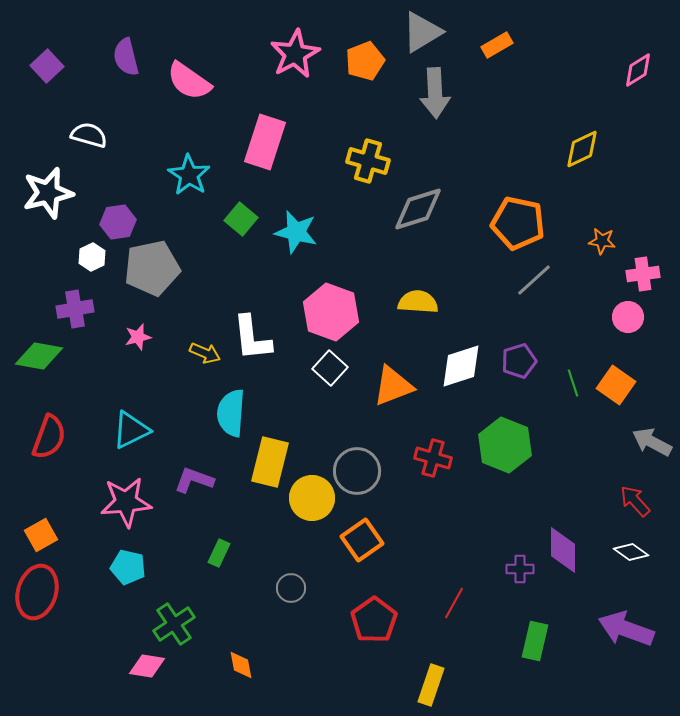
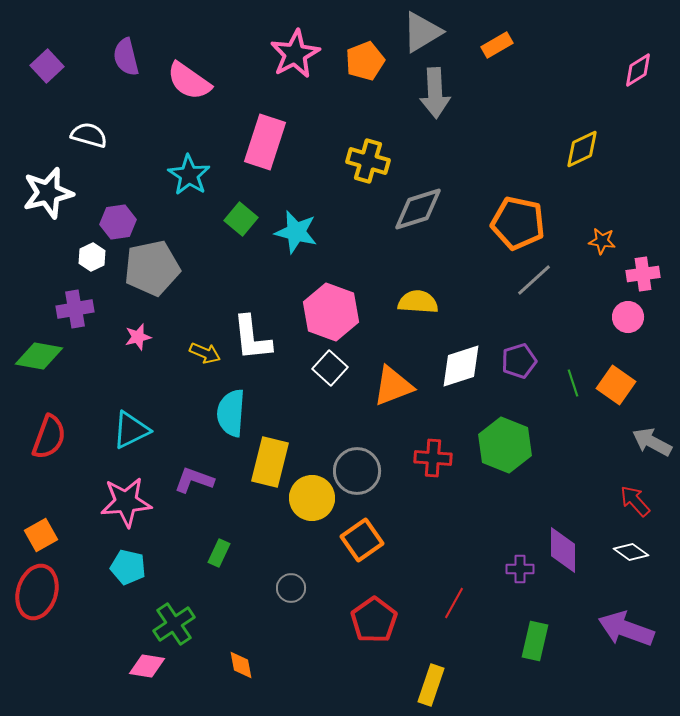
red cross at (433, 458): rotated 12 degrees counterclockwise
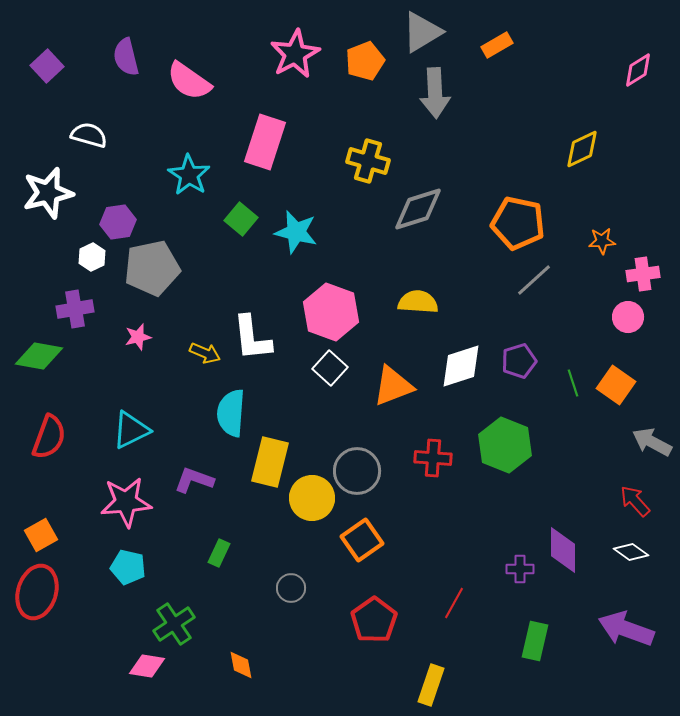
orange star at (602, 241): rotated 12 degrees counterclockwise
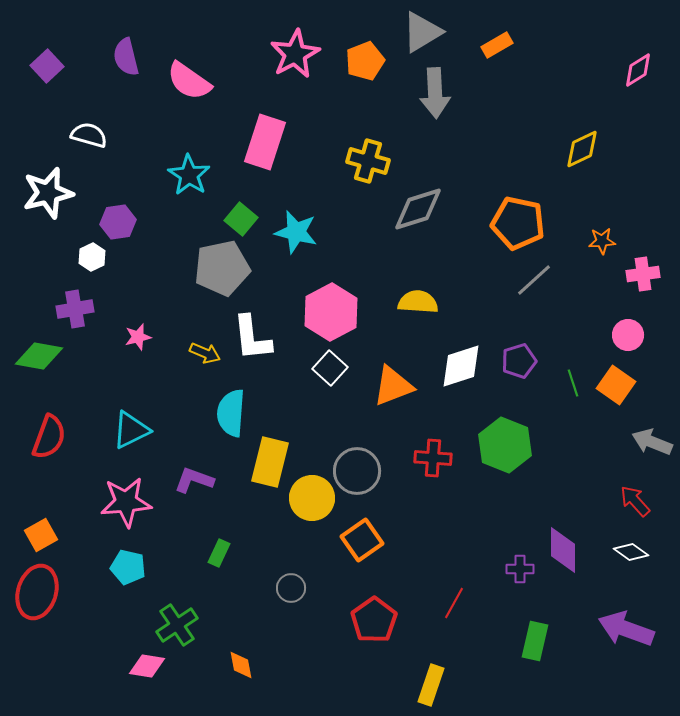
gray pentagon at (152, 268): moved 70 px right
pink hexagon at (331, 312): rotated 12 degrees clockwise
pink circle at (628, 317): moved 18 px down
gray arrow at (652, 442): rotated 6 degrees counterclockwise
green cross at (174, 624): moved 3 px right, 1 px down
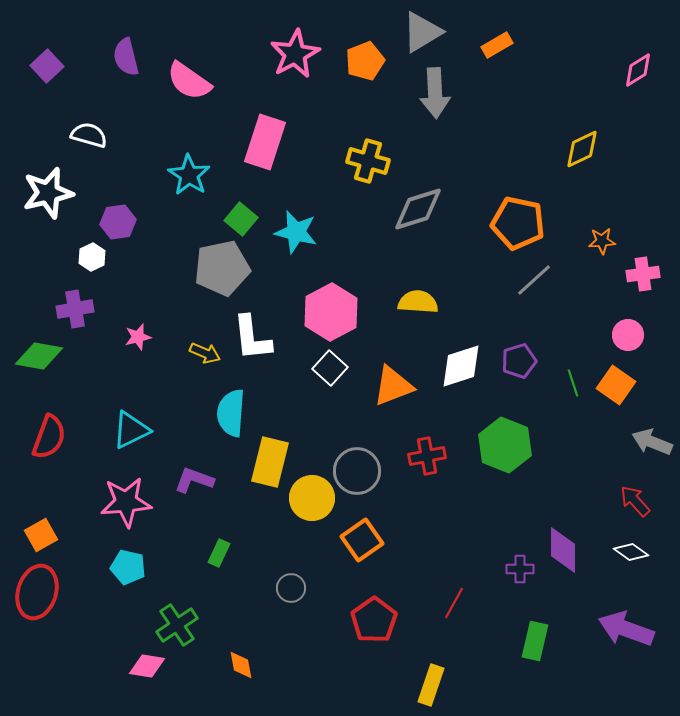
red cross at (433, 458): moved 6 px left, 2 px up; rotated 15 degrees counterclockwise
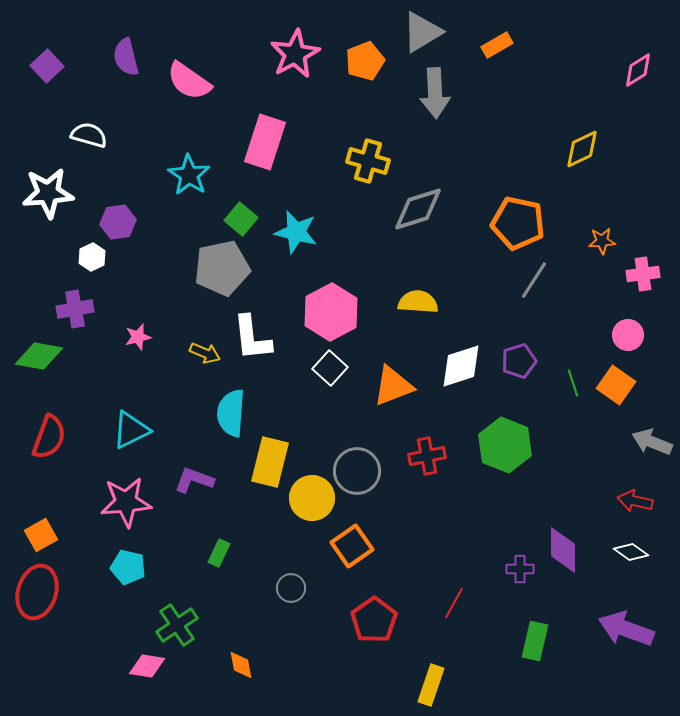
white star at (48, 193): rotated 9 degrees clockwise
gray line at (534, 280): rotated 15 degrees counterclockwise
red arrow at (635, 501): rotated 36 degrees counterclockwise
orange square at (362, 540): moved 10 px left, 6 px down
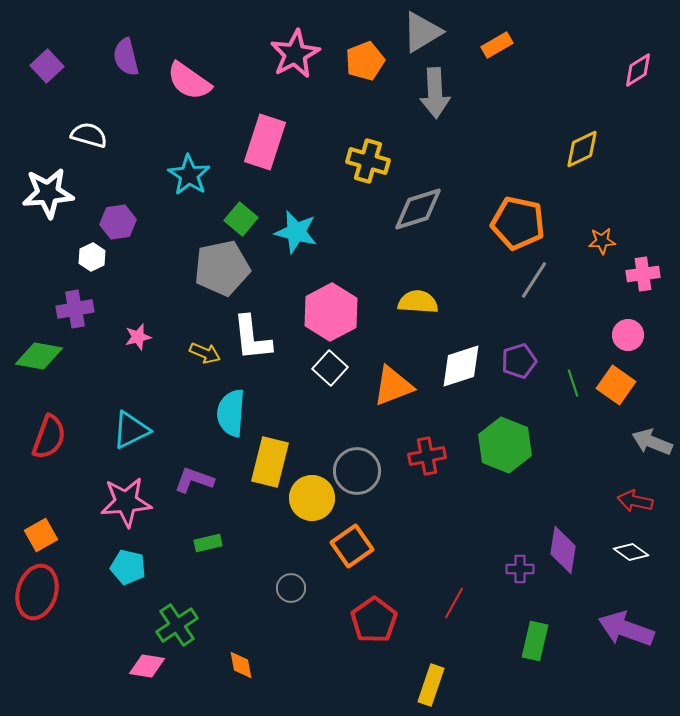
purple diamond at (563, 550): rotated 9 degrees clockwise
green rectangle at (219, 553): moved 11 px left, 10 px up; rotated 52 degrees clockwise
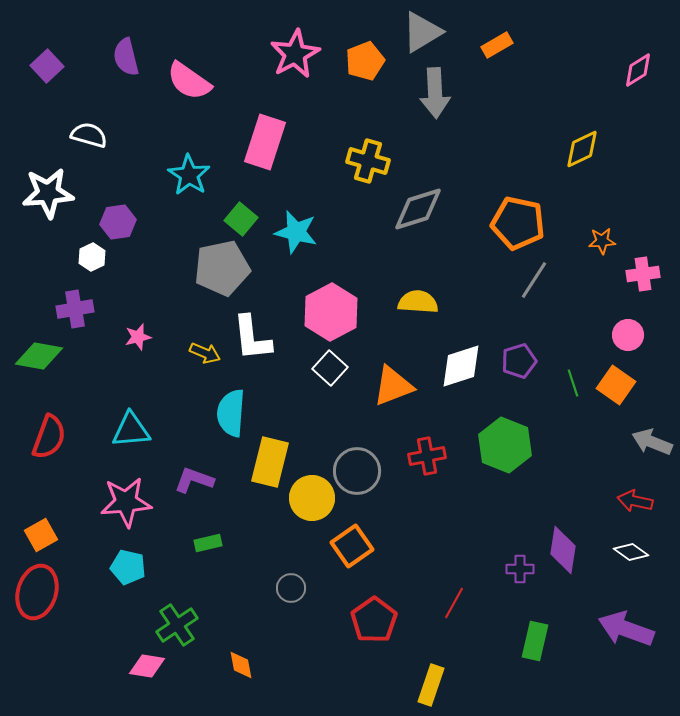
cyan triangle at (131, 430): rotated 21 degrees clockwise
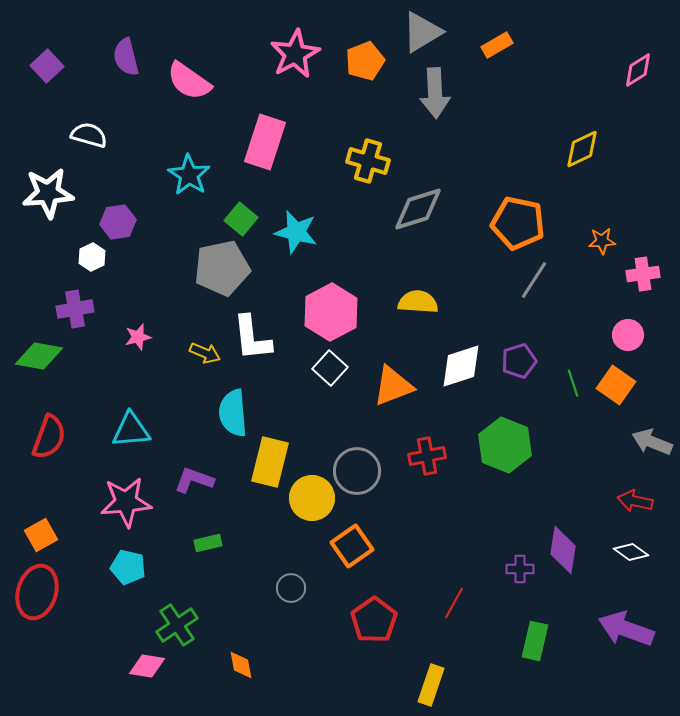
cyan semicircle at (231, 413): moved 2 px right; rotated 9 degrees counterclockwise
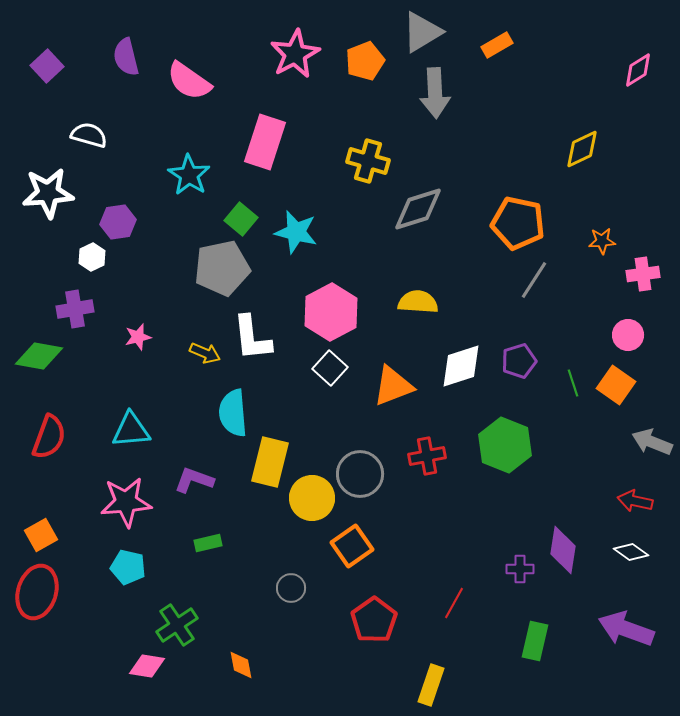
gray circle at (357, 471): moved 3 px right, 3 px down
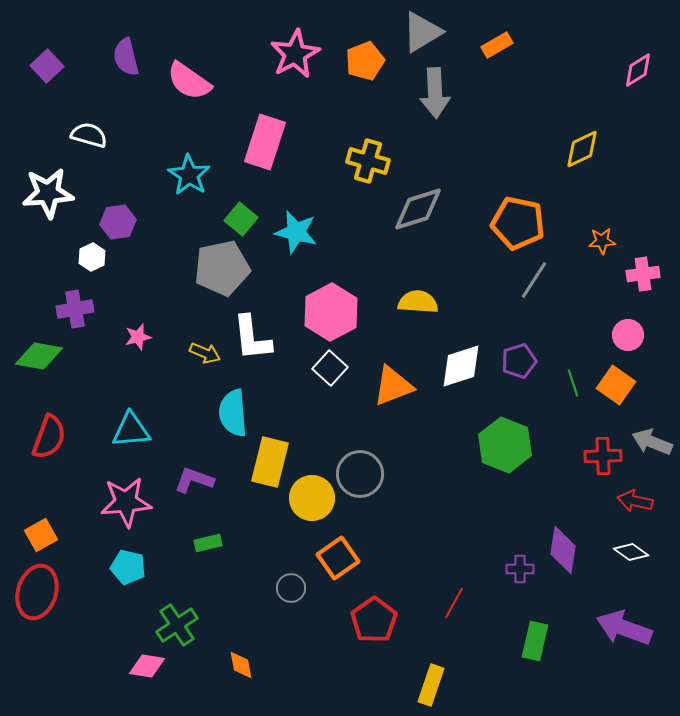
red cross at (427, 456): moved 176 px right; rotated 9 degrees clockwise
orange square at (352, 546): moved 14 px left, 12 px down
purple arrow at (626, 629): moved 2 px left, 1 px up
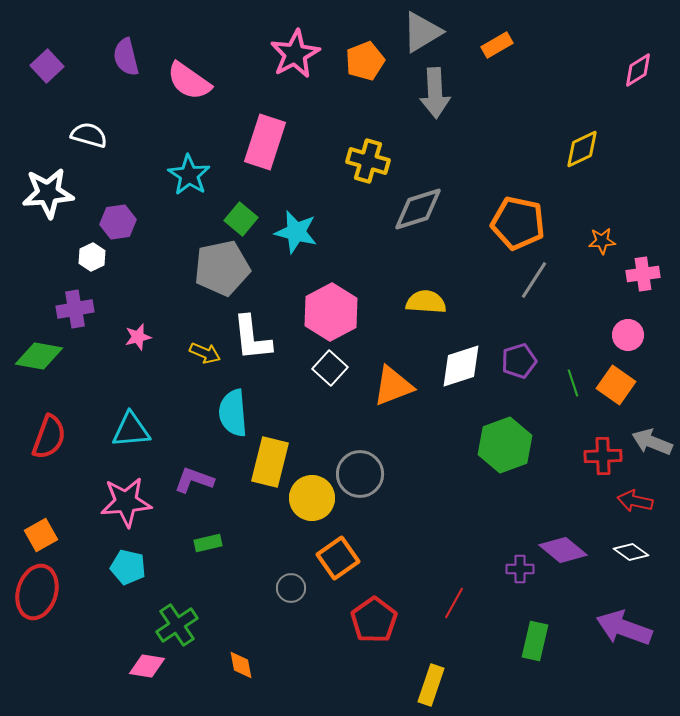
yellow semicircle at (418, 302): moved 8 px right
green hexagon at (505, 445): rotated 18 degrees clockwise
purple diamond at (563, 550): rotated 60 degrees counterclockwise
